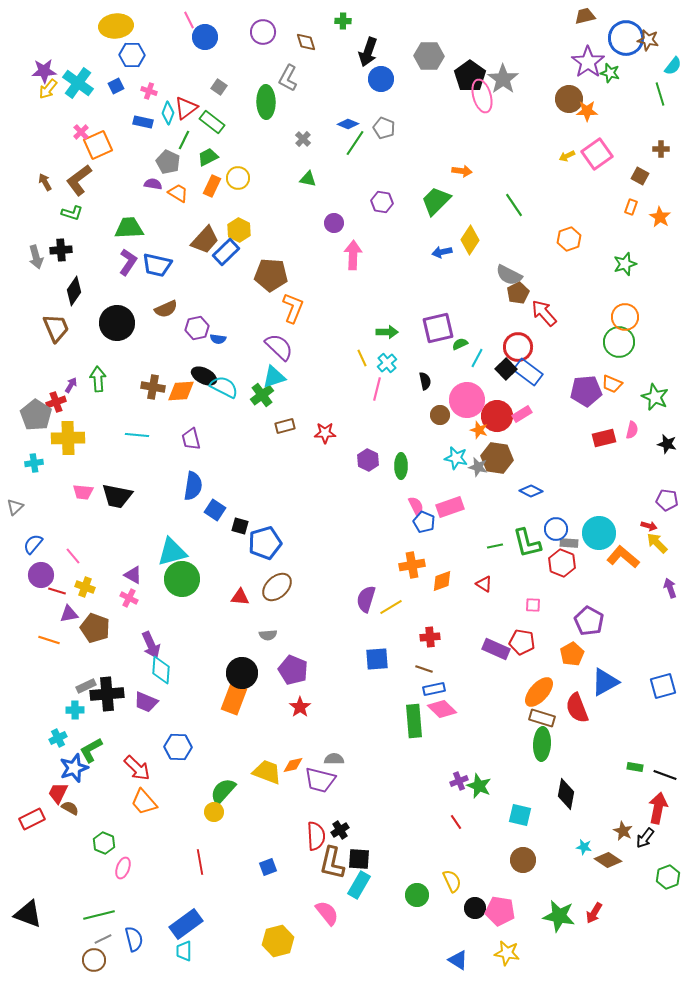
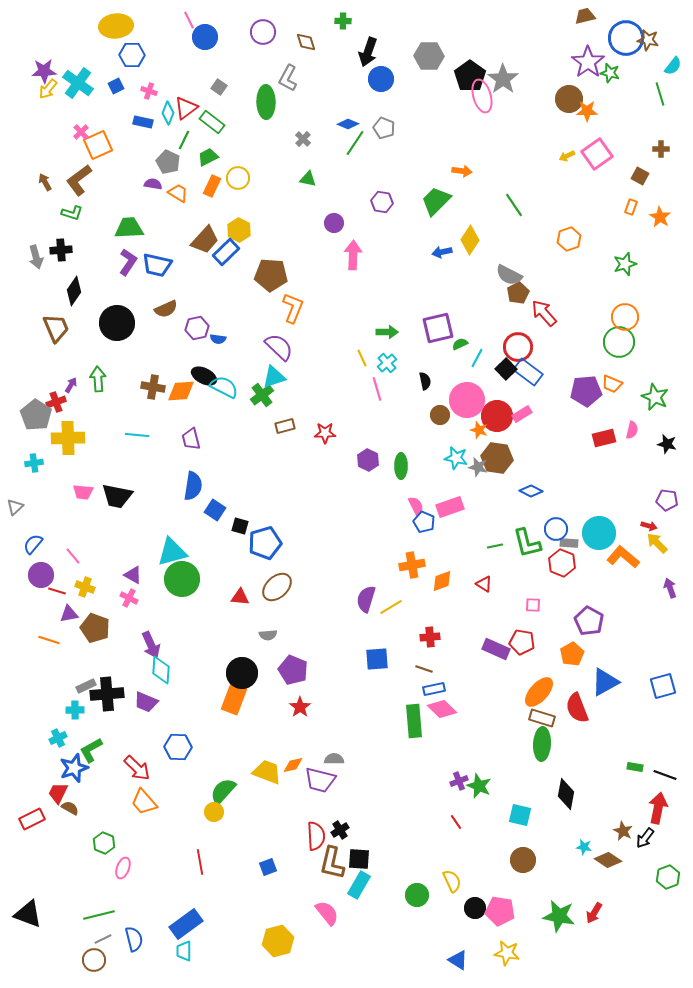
pink line at (377, 389): rotated 30 degrees counterclockwise
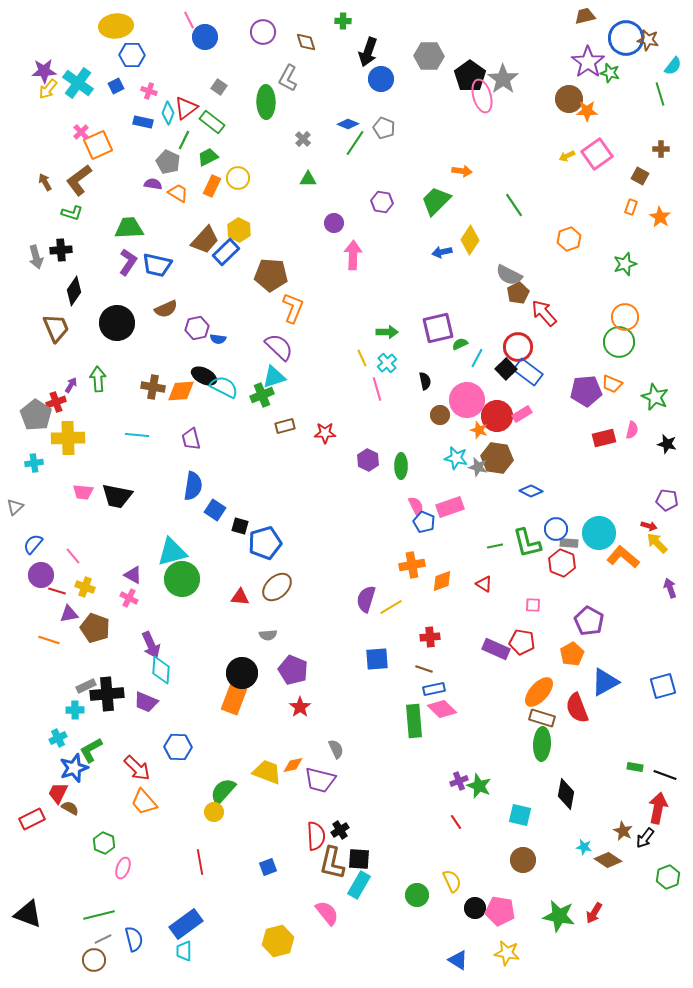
green triangle at (308, 179): rotated 12 degrees counterclockwise
green cross at (262, 395): rotated 15 degrees clockwise
gray semicircle at (334, 759): moved 2 px right, 10 px up; rotated 66 degrees clockwise
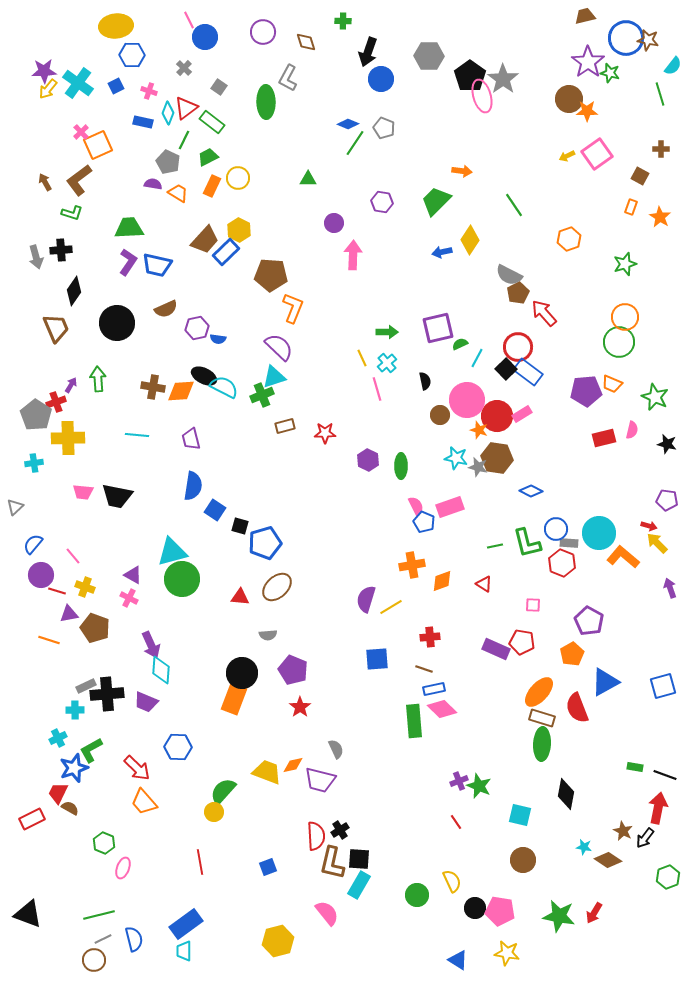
gray cross at (303, 139): moved 119 px left, 71 px up
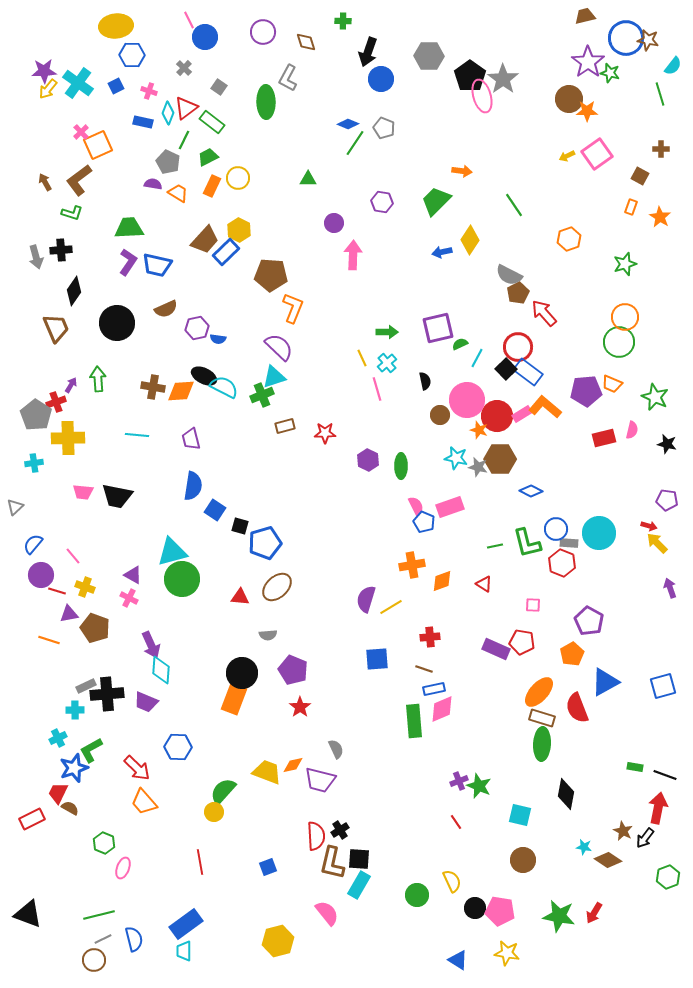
brown hexagon at (497, 458): moved 3 px right, 1 px down; rotated 8 degrees counterclockwise
orange L-shape at (623, 557): moved 78 px left, 150 px up
pink diamond at (442, 709): rotated 68 degrees counterclockwise
